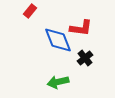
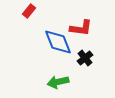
red rectangle: moved 1 px left
blue diamond: moved 2 px down
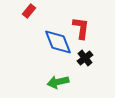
red L-shape: rotated 90 degrees counterclockwise
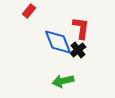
black cross: moved 7 px left, 8 px up
green arrow: moved 5 px right, 1 px up
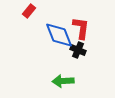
blue diamond: moved 1 px right, 7 px up
black cross: rotated 28 degrees counterclockwise
green arrow: rotated 10 degrees clockwise
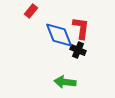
red rectangle: moved 2 px right
green arrow: moved 2 px right, 1 px down; rotated 10 degrees clockwise
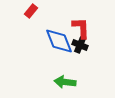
red L-shape: rotated 10 degrees counterclockwise
blue diamond: moved 6 px down
black cross: moved 2 px right, 5 px up
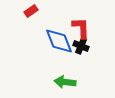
red rectangle: rotated 16 degrees clockwise
black cross: moved 1 px right, 1 px down
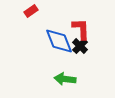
red L-shape: moved 1 px down
black cross: moved 1 px left; rotated 21 degrees clockwise
green arrow: moved 3 px up
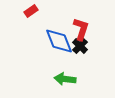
red L-shape: rotated 20 degrees clockwise
